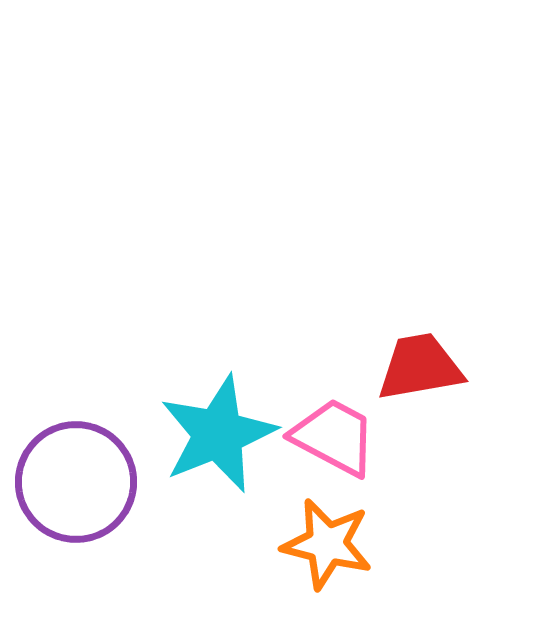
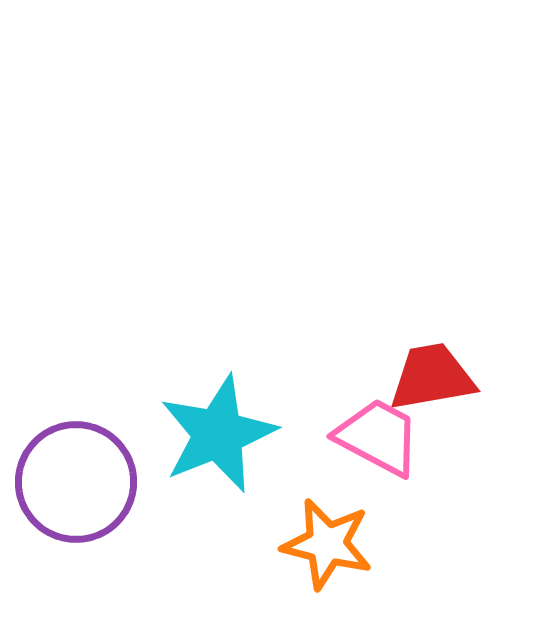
red trapezoid: moved 12 px right, 10 px down
pink trapezoid: moved 44 px right
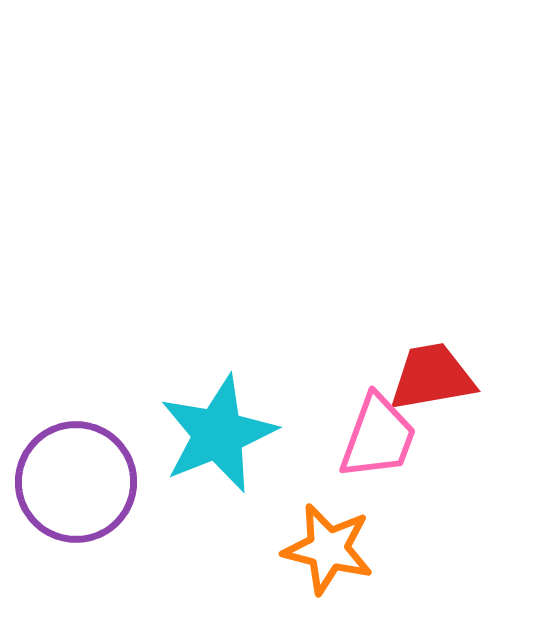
pink trapezoid: rotated 82 degrees clockwise
orange star: moved 1 px right, 5 px down
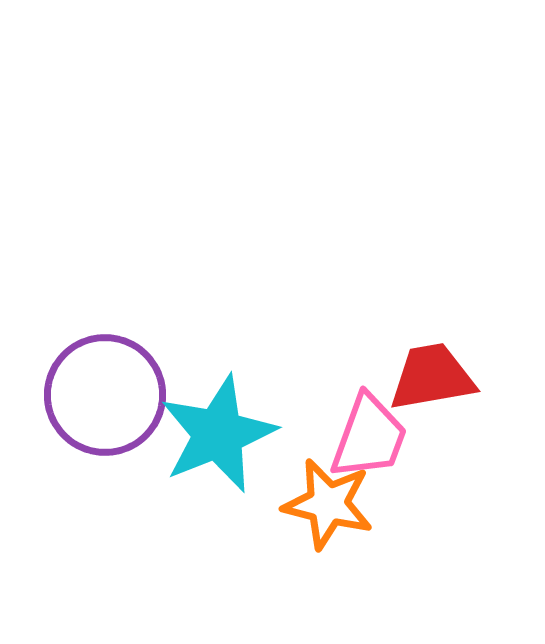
pink trapezoid: moved 9 px left
purple circle: moved 29 px right, 87 px up
orange star: moved 45 px up
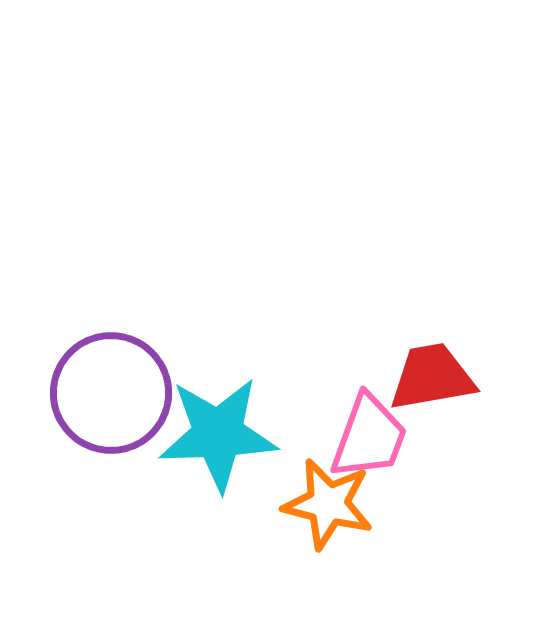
purple circle: moved 6 px right, 2 px up
cyan star: rotated 20 degrees clockwise
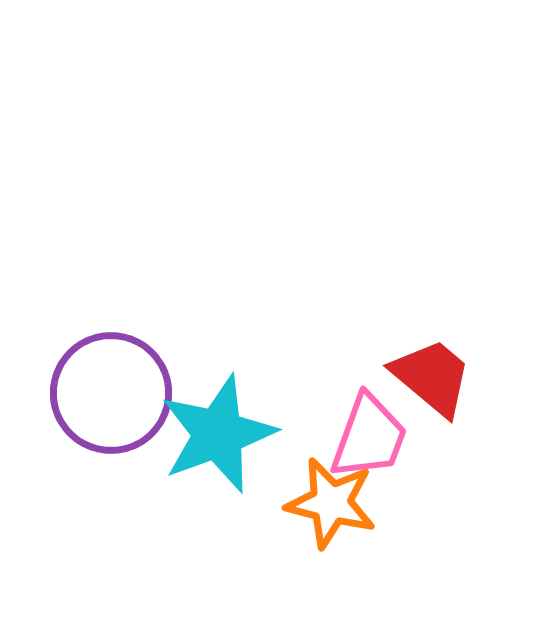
red trapezoid: rotated 50 degrees clockwise
cyan star: rotated 18 degrees counterclockwise
orange star: moved 3 px right, 1 px up
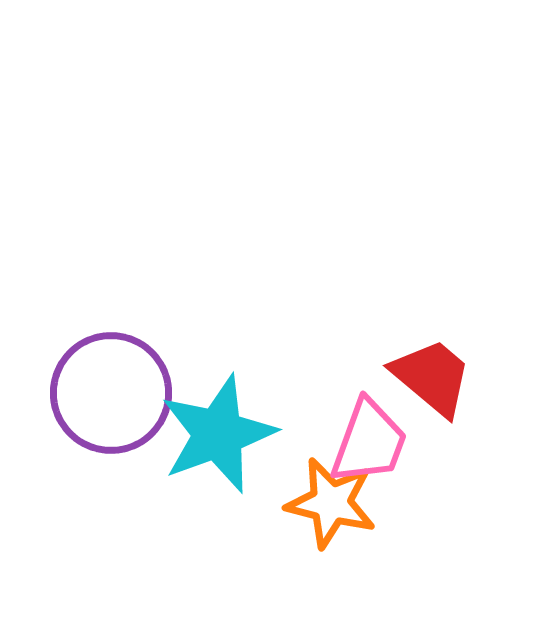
pink trapezoid: moved 5 px down
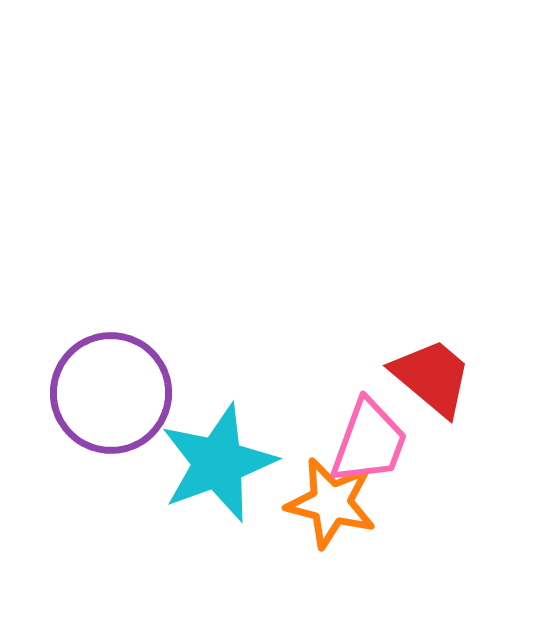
cyan star: moved 29 px down
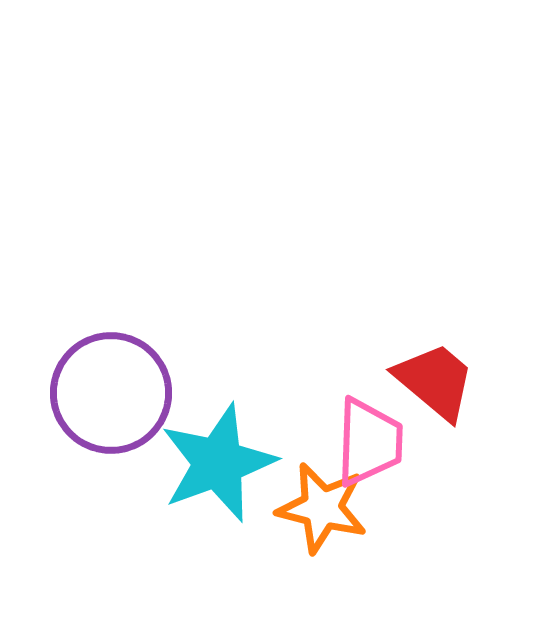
red trapezoid: moved 3 px right, 4 px down
pink trapezoid: rotated 18 degrees counterclockwise
orange star: moved 9 px left, 5 px down
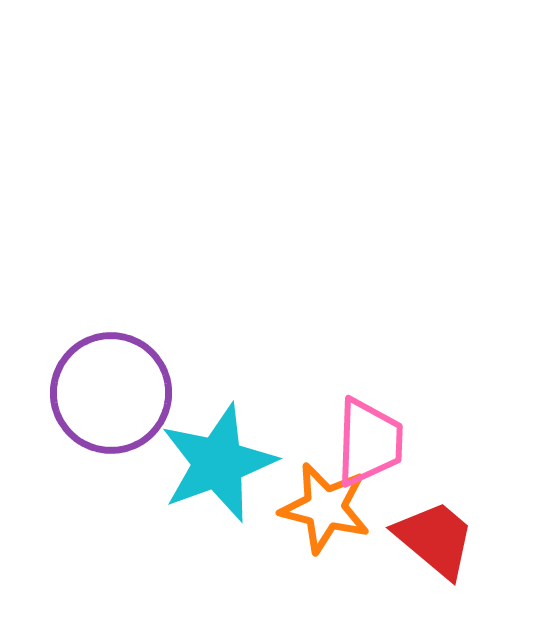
red trapezoid: moved 158 px down
orange star: moved 3 px right
